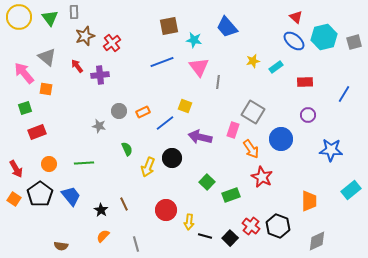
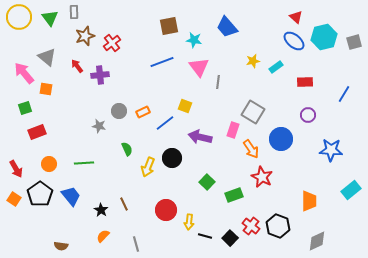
green rectangle at (231, 195): moved 3 px right
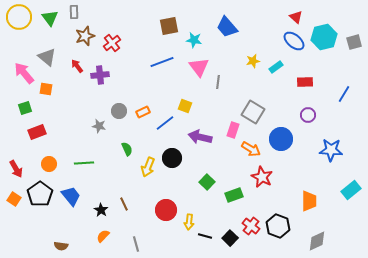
orange arrow at (251, 149): rotated 24 degrees counterclockwise
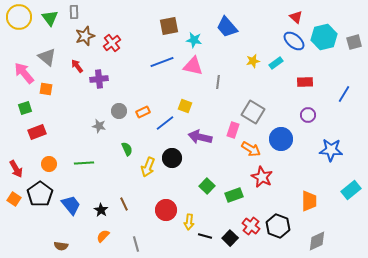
pink triangle at (199, 67): moved 6 px left, 1 px up; rotated 40 degrees counterclockwise
cyan rectangle at (276, 67): moved 4 px up
purple cross at (100, 75): moved 1 px left, 4 px down
green square at (207, 182): moved 4 px down
blue trapezoid at (71, 196): moved 9 px down
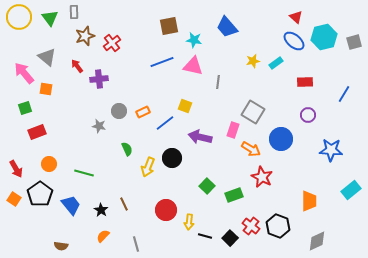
green line at (84, 163): moved 10 px down; rotated 18 degrees clockwise
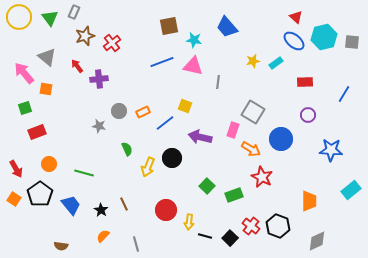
gray rectangle at (74, 12): rotated 24 degrees clockwise
gray square at (354, 42): moved 2 px left; rotated 21 degrees clockwise
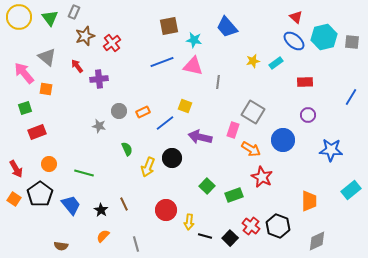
blue line at (344, 94): moved 7 px right, 3 px down
blue circle at (281, 139): moved 2 px right, 1 px down
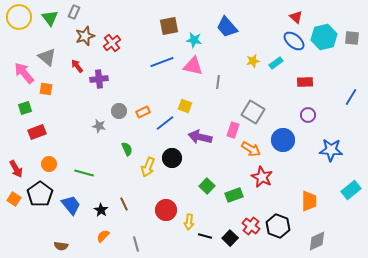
gray square at (352, 42): moved 4 px up
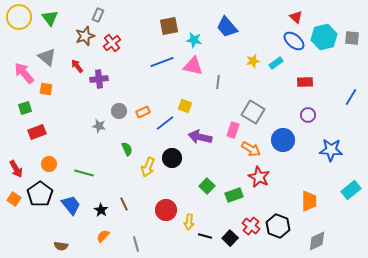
gray rectangle at (74, 12): moved 24 px right, 3 px down
red star at (262, 177): moved 3 px left
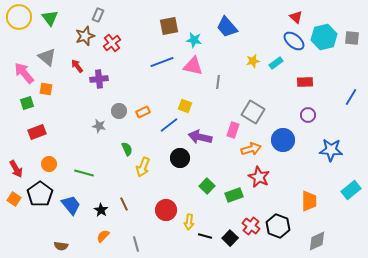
green square at (25, 108): moved 2 px right, 5 px up
blue line at (165, 123): moved 4 px right, 2 px down
orange arrow at (251, 149): rotated 48 degrees counterclockwise
black circle at (172, 158): moved 8 px right
yellow arrow at (148, 167): moved 5 px left
